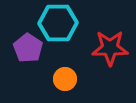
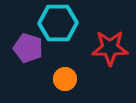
purple pentagon: rotated 16 degrees counterclockwise
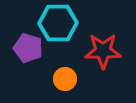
red star: moved 7 px left, 3 px down
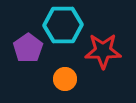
cyan hexagon: moved 5 px right, 2 px down
purple pentagon: rotated 20 degrees clockwise
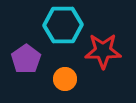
purple pentagon: moved 2 px left, 11 px down
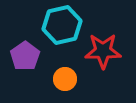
cyan hexagon: moved 1 px left; rotated 12 degrees counterclockwise
purple pentagon: moved 1 px left, 3 px up
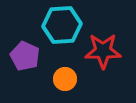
cyan hexagon: rotated 9 degrees clockwise
purple pentagon: rotated 12 degrees counterclockwise
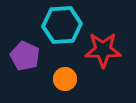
red star: moved 1 px up
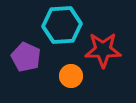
purple pentagon: moved 1 px right, 1 px down
orange circle: moved 6 px right, 3 px up
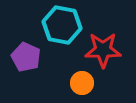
cyan hexagon: rotated 15 degrees clockwise
orange circle: moved 11 px right, 7 px down
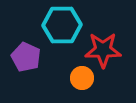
cyan hexagon: rotated 12 degrees counterclockwise
orange circle: moved 5 px up
